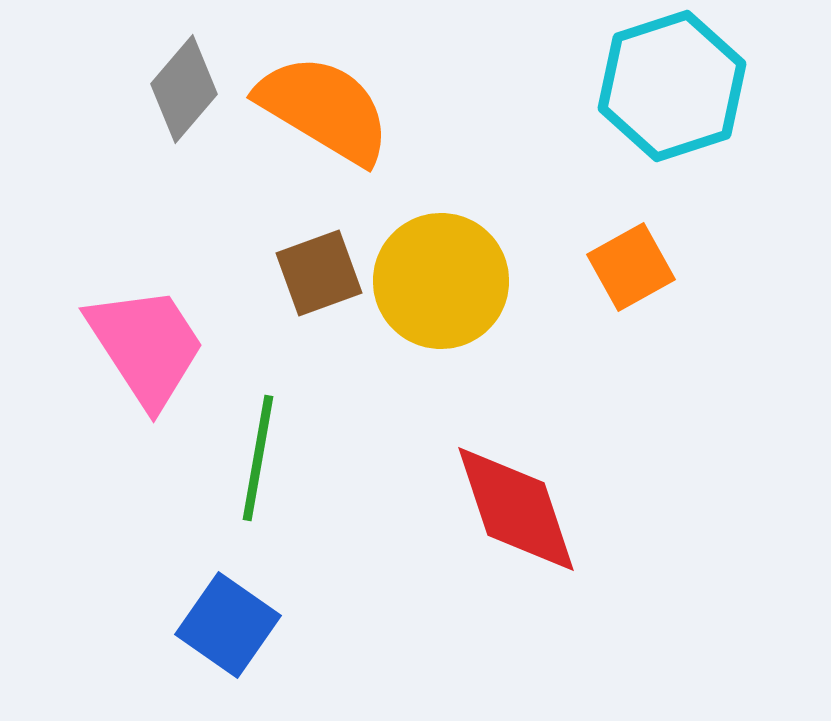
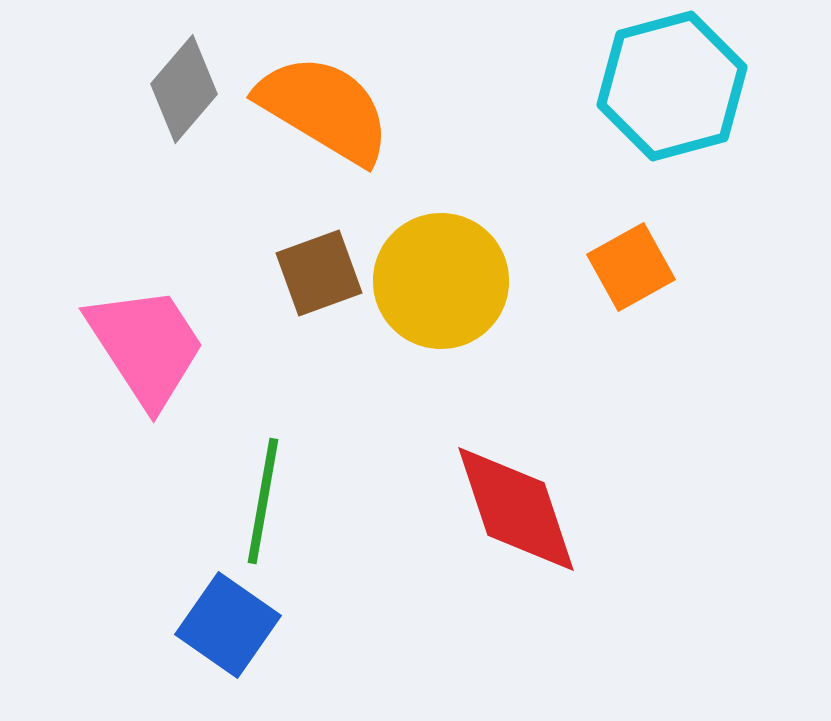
cyan hexagon: rotated 3 degrees clockwise
green line: moved 5 px right, 43 px down
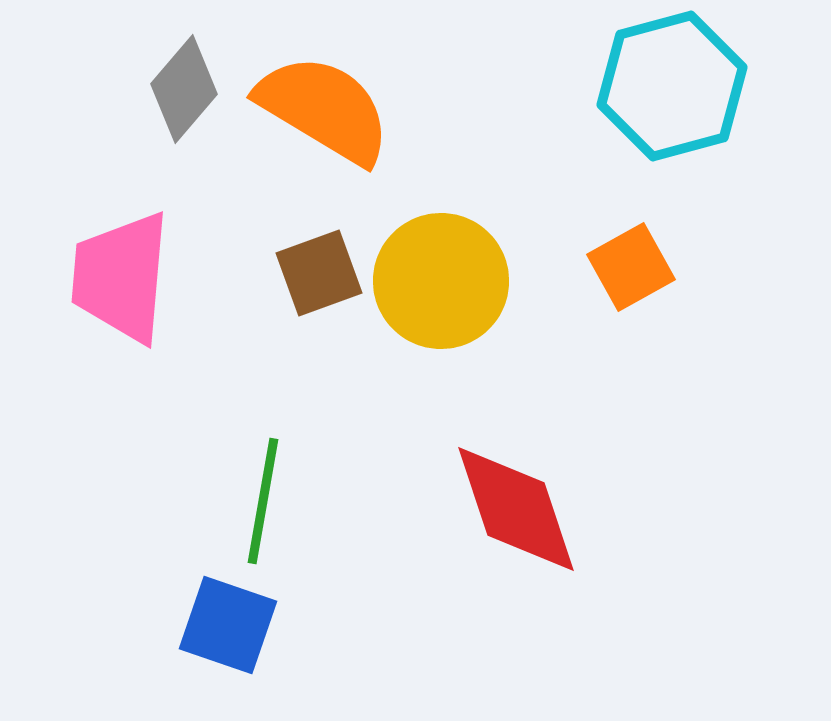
pink trapezoid: moved 25 px left, 69 px up; rotated 142 degrees counterclockwise
blue square: rotated 16 degrees counterclockwise
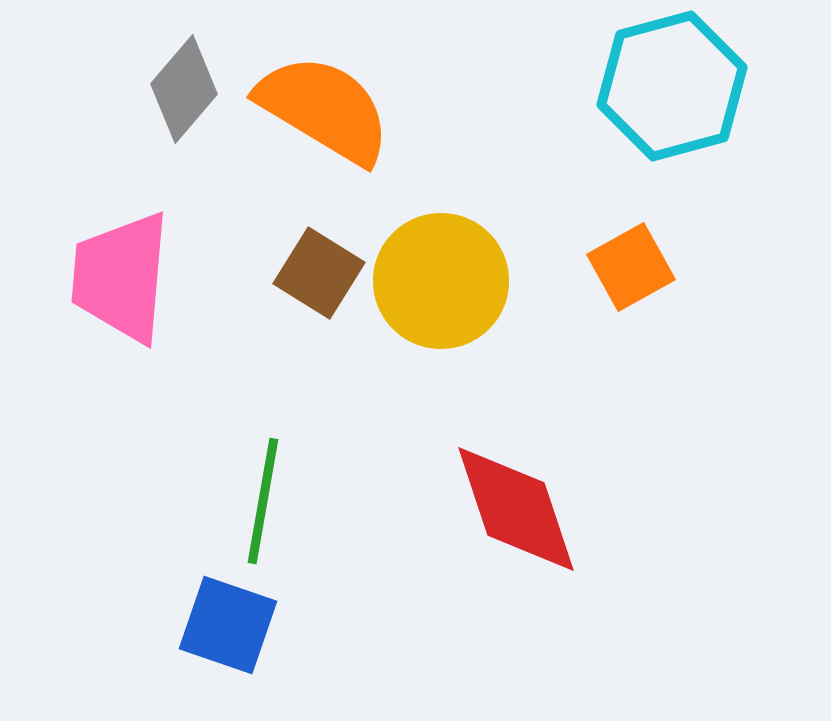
brown square: rotated 38 degrees counterclockwise
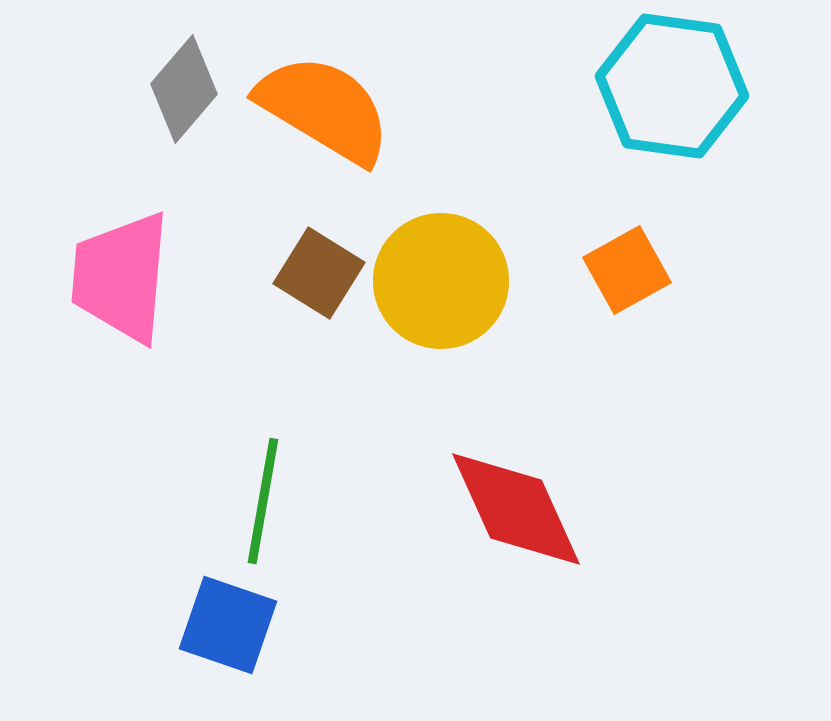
cyan hexagon: rotated 23 degrees clockwise
orange square: moved 4 px left, 3 px down
red diamond: rotated 6 degrees counterclockwise
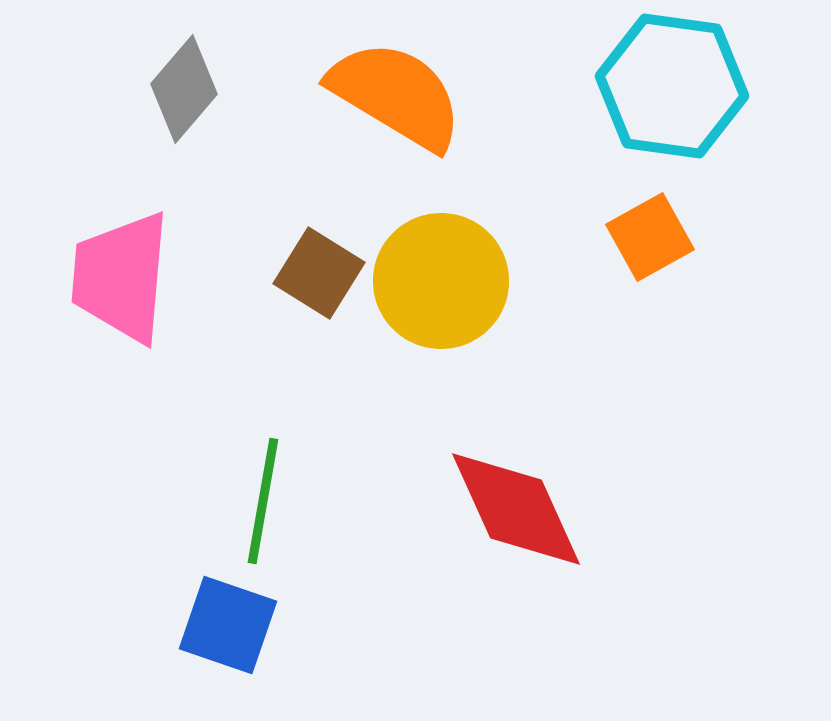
orange semicircle: moved 72 px right, 14 px up
orange square: moved 23 px right, 33 px up
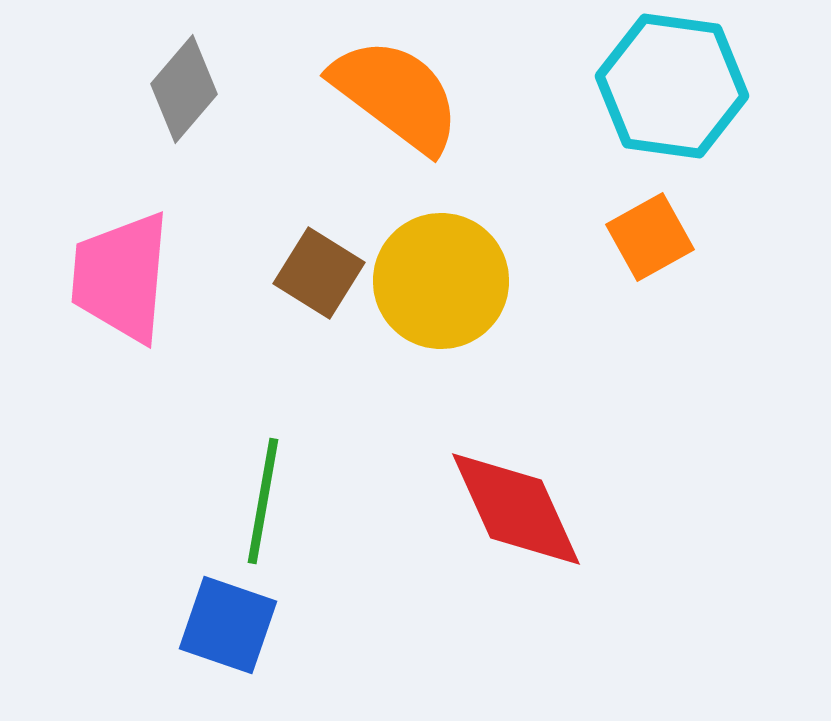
orange semicircle: rotated 6 degrees clockwise
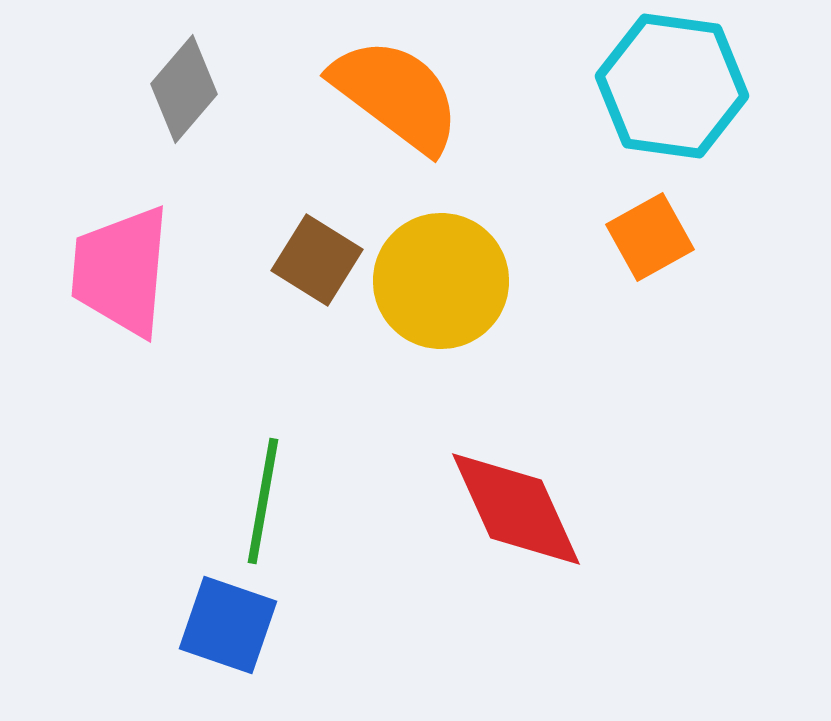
brown square: moved 2 px left, 13 px up
pink trapezoid: moved 6 px up
